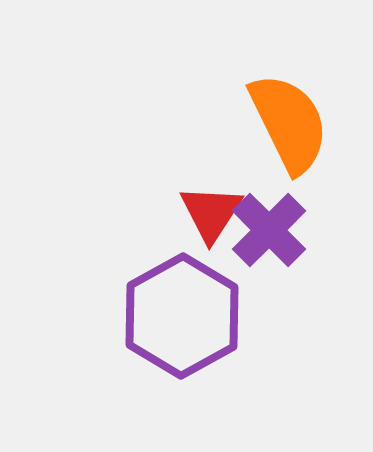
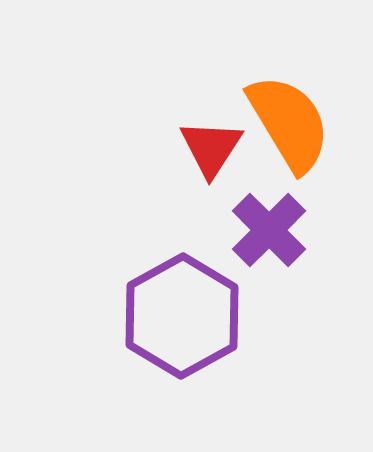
orange semicircle: rotated 5 degrees counterclockwise
red triangle: moved 65 px up
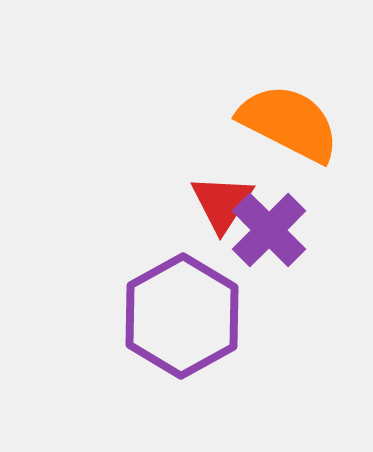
orange semicircle: rotated 32 degrees counterclockwise
red triangle: moved 11 px right, 55 px down
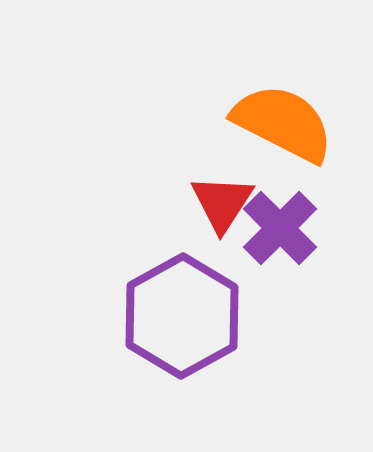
orange semicircle: moved 6 px left
purple cross: moved 11 px right, 2 px up
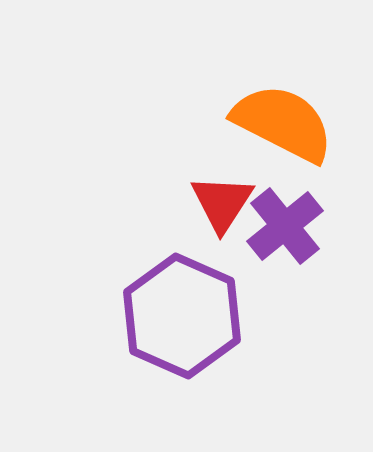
purple cross: moved 5 px right, 2 px up; rotated 6 degrees clockwise
purple hexagon: rotated 7 degrees counterclockwise
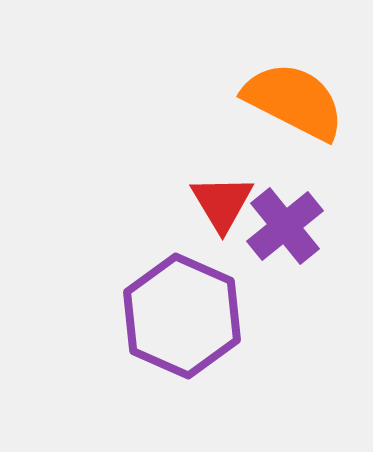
orange semicircle: moved 11 px right, 22 px up
red triangle: rotated 4 degrees counterclockwise
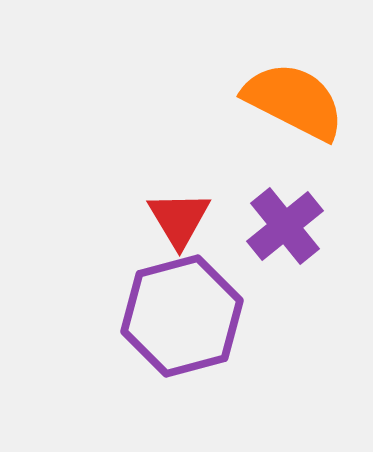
red triangle: moved 43 px left, 16 px down
purple hexagon: rotated 21 degrees clockwise
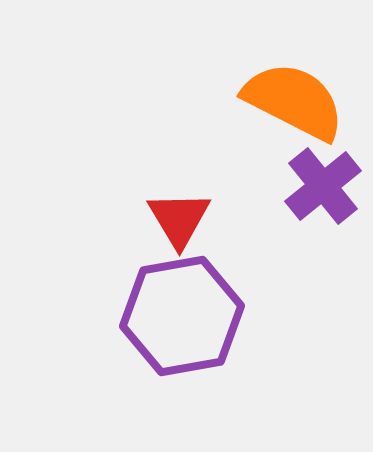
purple cross: moved 38 px right, 40 px up
purple hexagon: rotated 5 degrees clockwise
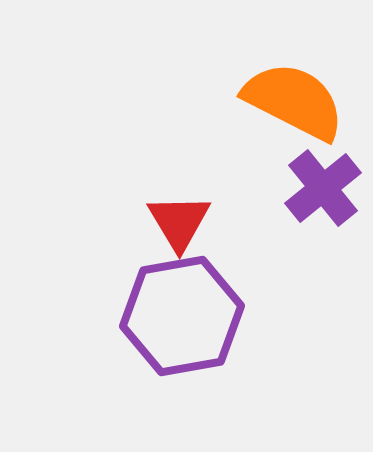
purple cross: moved 2 px down
red triangle: moved 3 px down
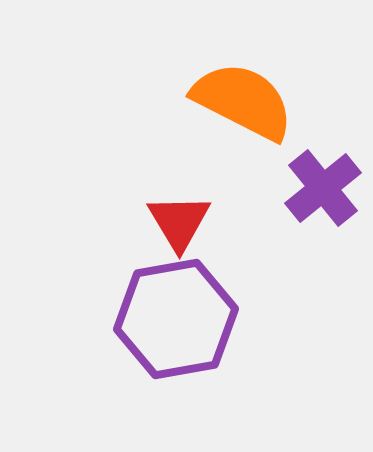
orange semicircle: moved 51 px left
purple hexagon: moved 6 px left, 3 px down
